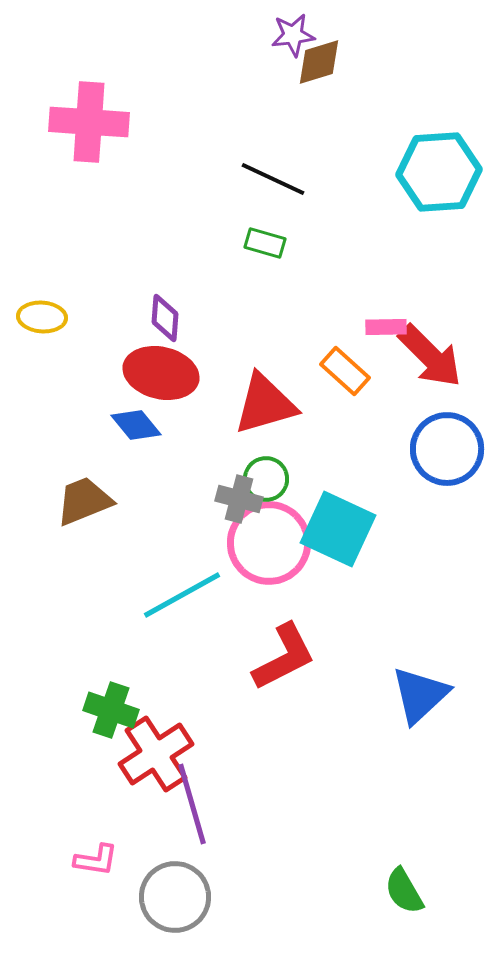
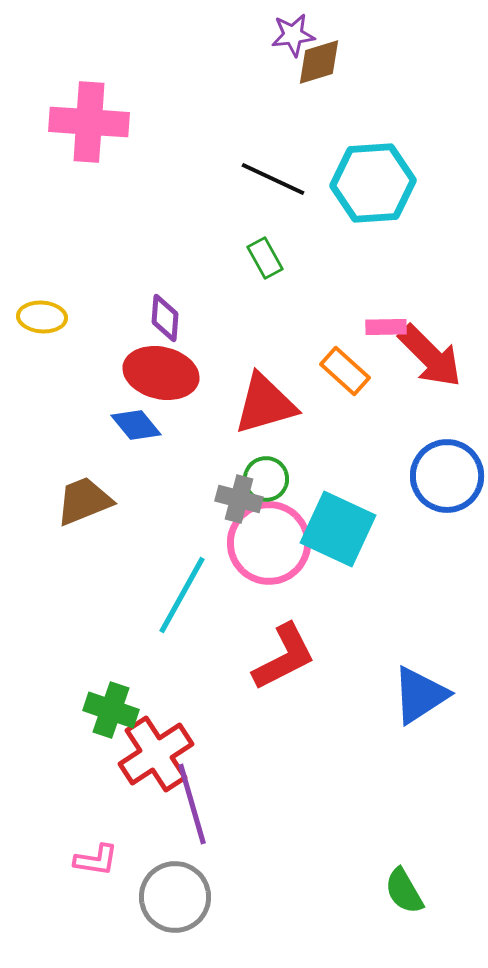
cyan hexagon: moved 66 px left, 11 px down
green rectangle: moved 15 px down; rotated 45 degrees clockwise
blue circle: moved 27 px down
cyan line: rotated 32 degrees counterclockwise
blue triangle: rotated 10 degrees clockwise
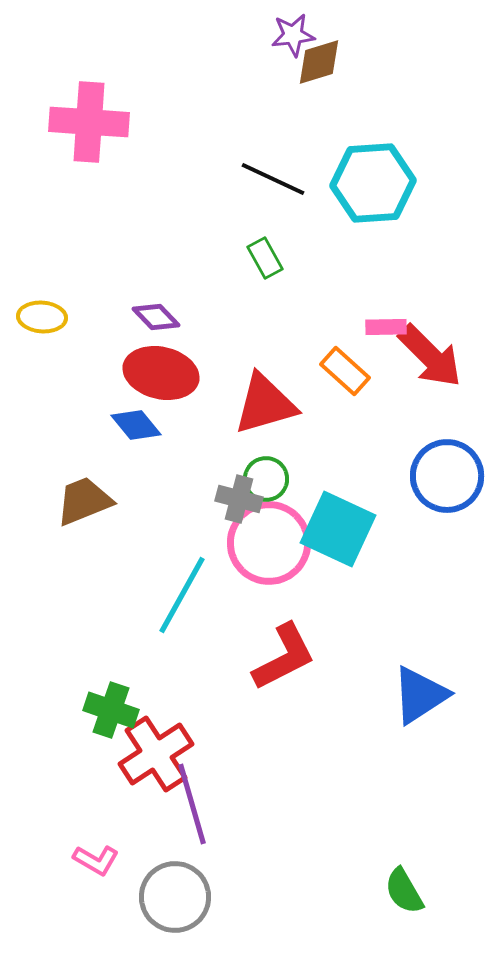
purple diamond: moved 9 px left, 1 px up; rotated 48 degrees counterclockwise
pink L-shape: rotated 21 degrees clockwise
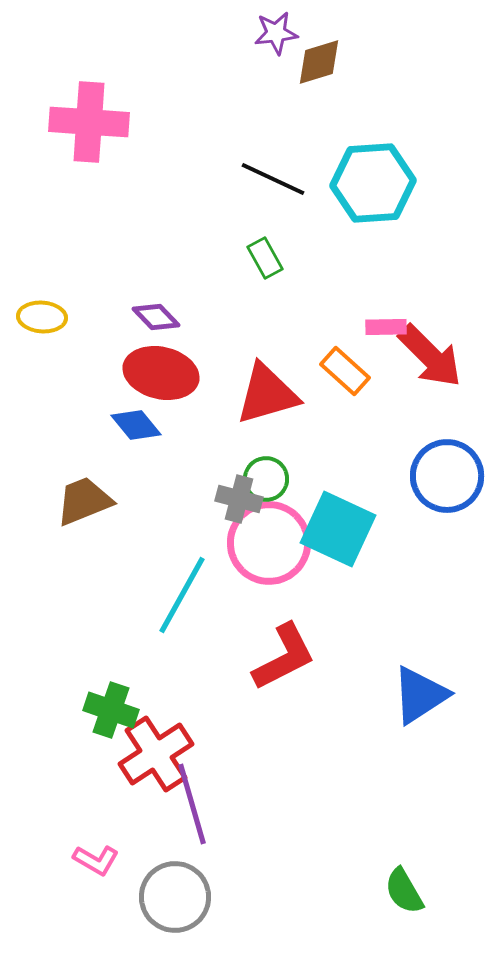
purple star: moved 17 px left, 2 px up
red triangle: moved 2 px right, 10 px up
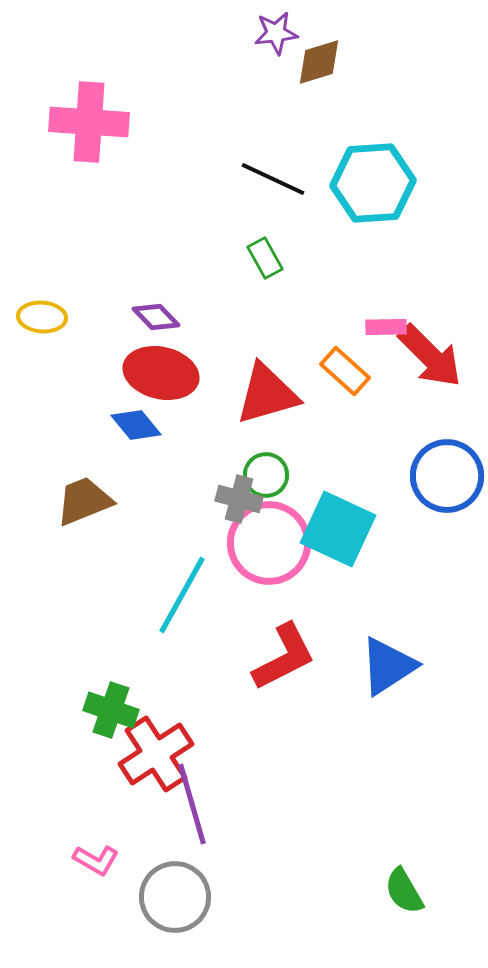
green circle: moved 4 px up
blue triangle: moved 32 px left, 29 px up
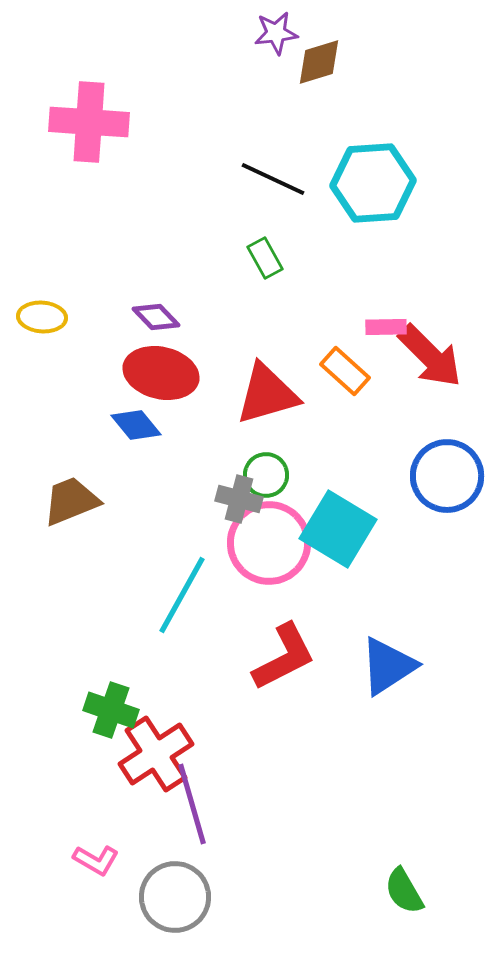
brown trapezoid: moved 13 px left
cyan square: rotated 6 degrees clockwise
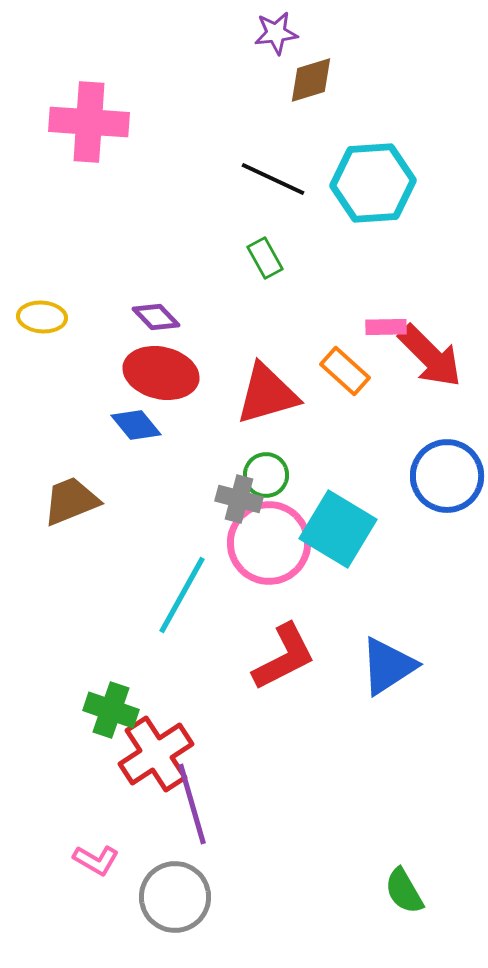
brown diamond: moved 8 px left, 18 px down
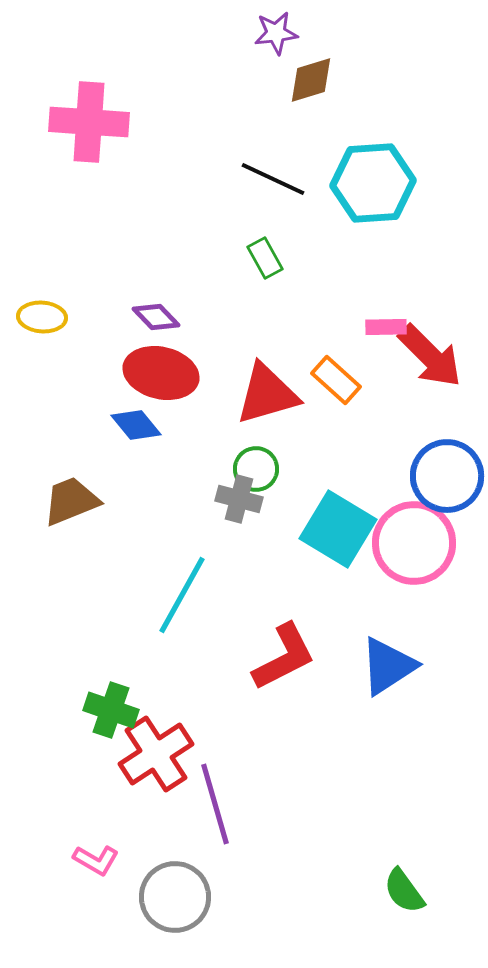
orange rectangle: moved 9 px left, 9 px down
green circle: moved 10 px left, 6 px up
pink circle: moved 145 px right
purple line: moved 23 px right
green semicircle: rotated 6 degrees counterclockwise
